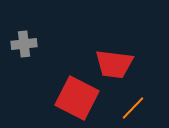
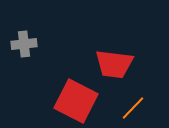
red square: moved 1 px left, 3 px down
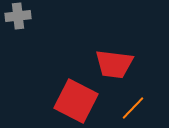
gray cross: moved 6 px left, 28 px up
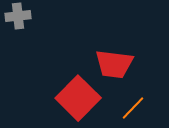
red square: moved 2 px right, 3 px up; rotated 18 degrees clockwise
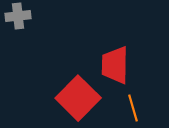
red trapezoid: moved 1 px right, 1 px down; rotated 84 degrees clockwise
orange line: rotated 60 degrees counterclockwise
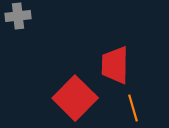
red square: moved 3 px left
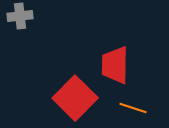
gray cross: moved 2 px right
orange line: rotated 56 degrees counterclockwise
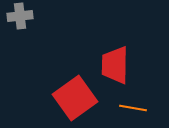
red square: rotated 9 degrees clockwise
orange line: rotated 8 degrees counterclockwise
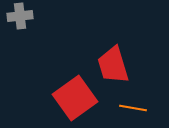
red trapezoid: moved 2 px left; rotated 18 degrees counterclockwise
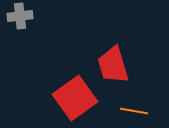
orange line: moved 1 px right, 3 px down
